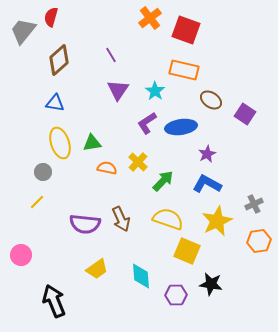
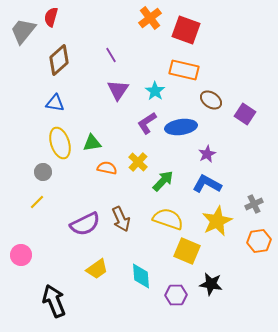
purple semicircle: rotated 32 degrees counterclockwise
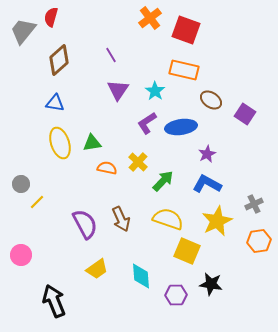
gray circle: moved 22 px left, 12 px down
purple semicircle: rotated 92 degrees counterclockwise
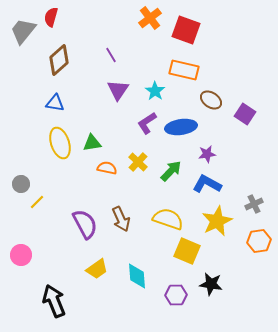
purple star: rotated 18 degrees clockwise
green arrow: moved 8 px right, 10 px up
cyan diamond: moved 4 px left
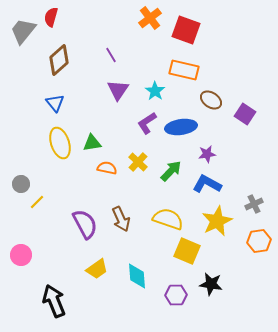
blue triangle: rotated 42 degrees clockwise
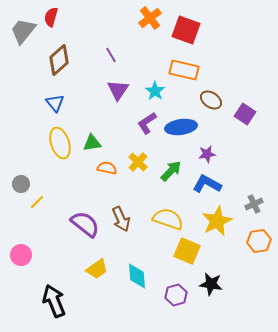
purple semicircle: rotated 24 degrees counterclockwise
purple hexagon: rotated 15 degrees counterclockwise
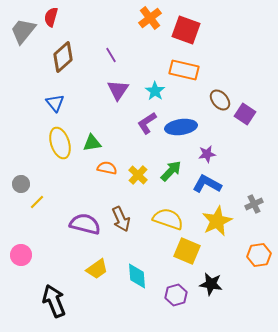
brown diamond: moved 4 px right, 3 px up
brown ellipse: moved 9 px right; rotated 15 degrees clockwise
yellow cross: moved 13 px down
purple semicircle: rotated 24 degrees counterclockwise
orange hexagon: moved 14 px down
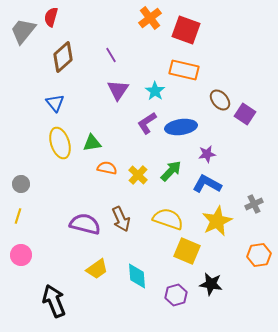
yellow line: moved 19 px left, 14 px down; rotated 28 degrees counterclockwise
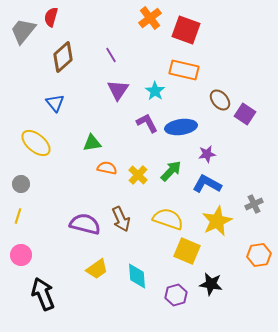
purple L-shape: rotated 95 degrees clockwise
yellow ellipse: moved 24 px left; rotated 32 degrees counterclockwise
black arrow: moved 11 px left, 7 px up
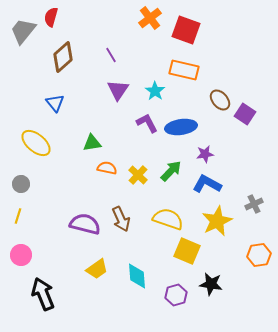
purple star: moved 2 px left
